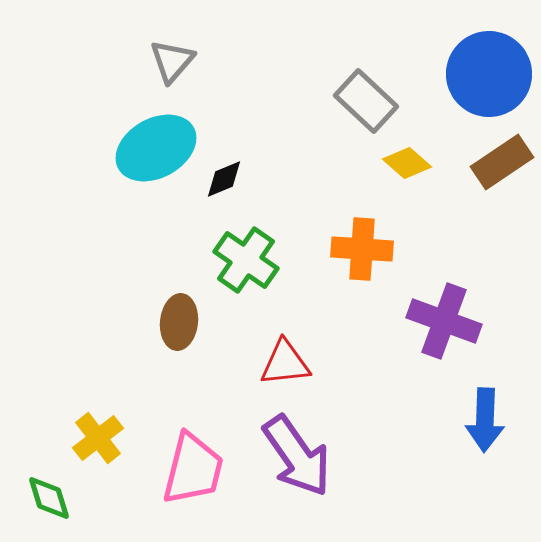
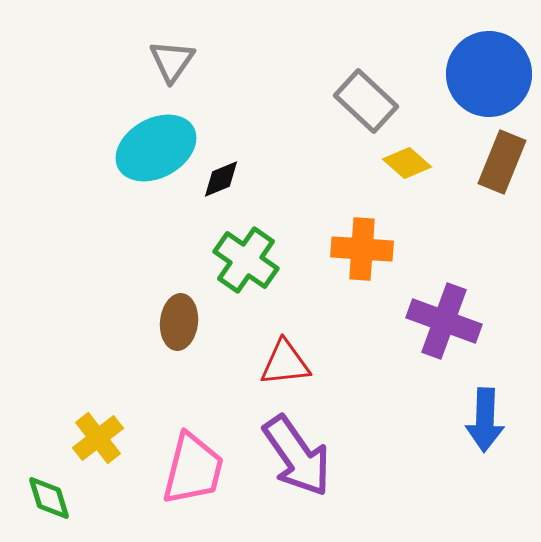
gray triangle: rotated 6 degrees counterclockwise
brown rectangle: rotated 34 degrees counterclockwise
black diamond: moved 3 px left
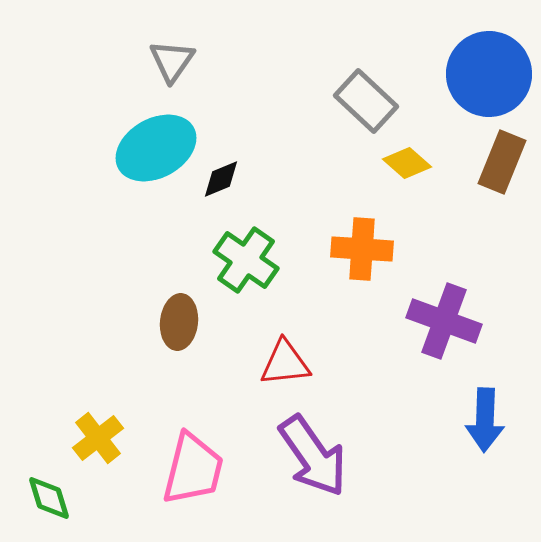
purple arrow: moved 16 px right
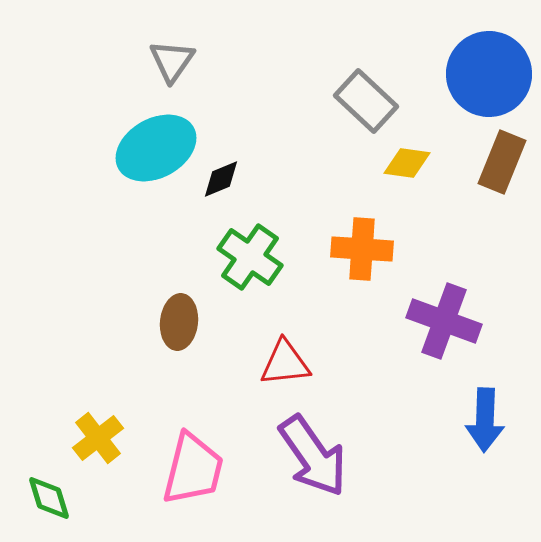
yellow diamond: rotated 33 degrees counterclockwise
green cross: moved 4 px right, 3 px up
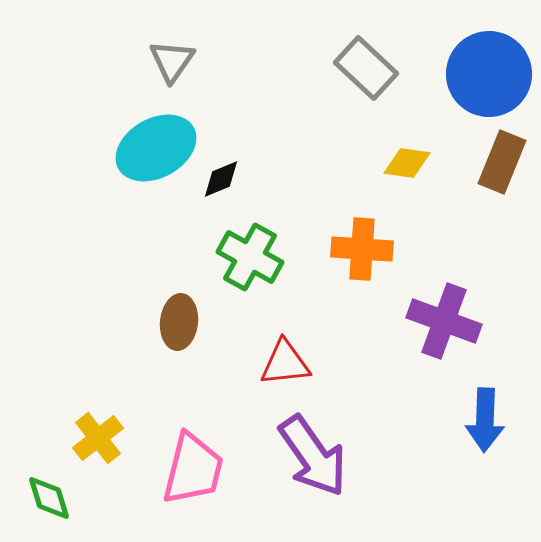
gray rectangle: moved 33 px up
green cross: rotated 6 degrees counterclockwise
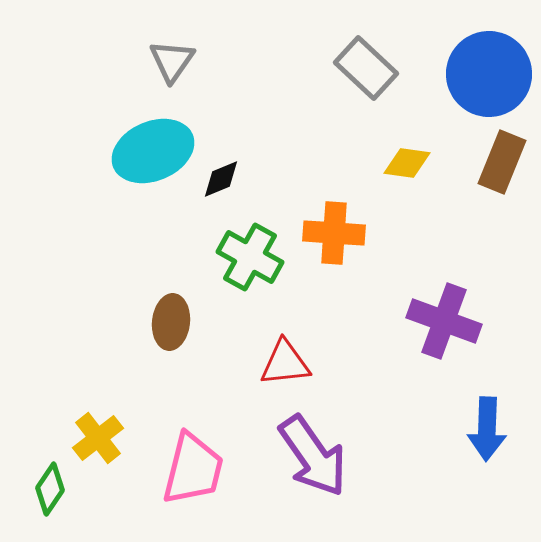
cyan ellipse: moved 3 px left, 3 px down; rotated 6 degrees clockwise
orange cross: moved 28 px left, 16 px up
brown ellipse: moved 8 px left
blue arrow: moved 2 px right, 9 px down
green diamond: moved 1 px right, 9 px up; rotated 51 degrees clockwise
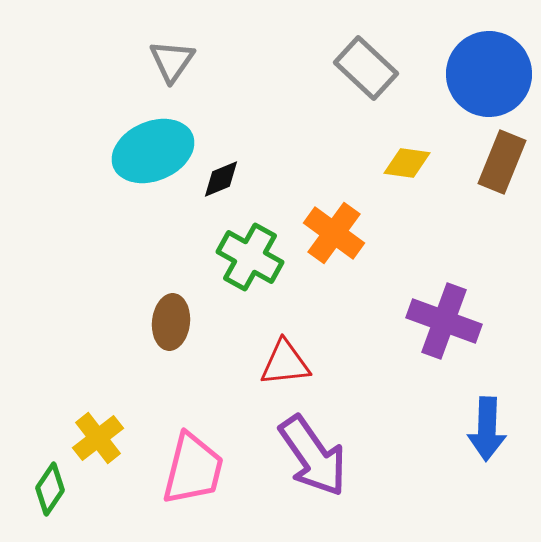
orange cross: rotated 32 degrees clockwise
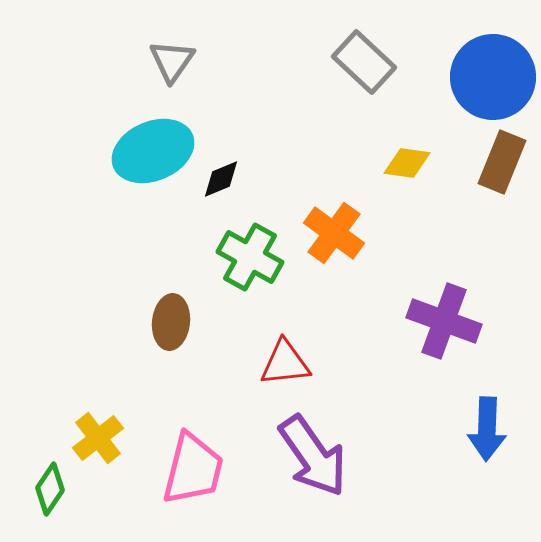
gray rectangle: moved 2 px left, 6 px up
blue circle: moved 4 px right, 3 px down
